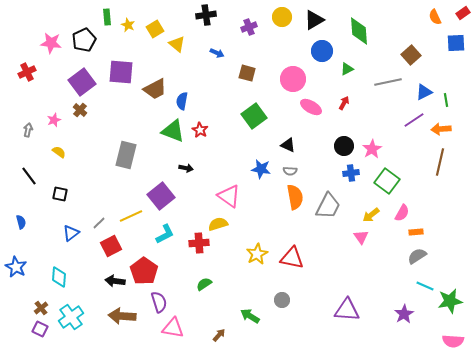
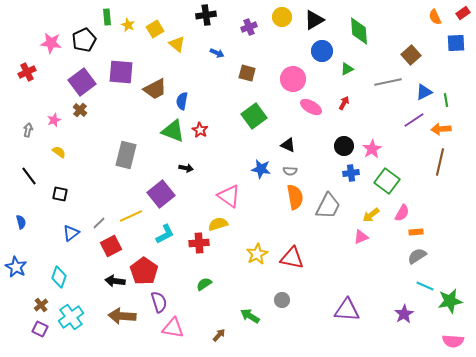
purple square at (161, 196): moved 2 px up
pink triangle at (361, 237): rotated 42 degrees clockwise
cyan diamond at (59, 277): rotated 15 degrees clockwise
brown cross at (41, 308): moved 3 px up
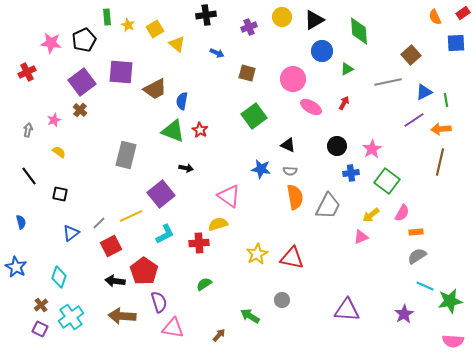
black circle at (344, 146): moved 7 px left
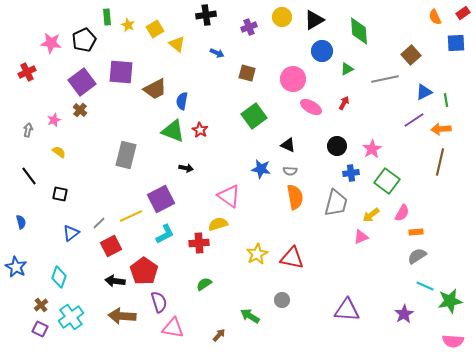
gray line at (388, 82): moved 3 px left, 3 px up
purple square at (161, 194): moved 5 px down; rotated 12 degrees clockwise
gray trapezoid at (328, 206): moved 8 px right, 3 px up; rotated 12 degrees counterclockwise
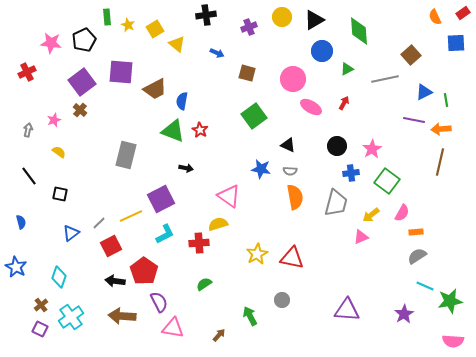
purple line at (414, 120): rotated 45 degrees clockwise
purple semicircle at (159, 302): rotated 10 degrees counterclockwise
green arrow at (250, 316): rotated 30 degrees clockwise
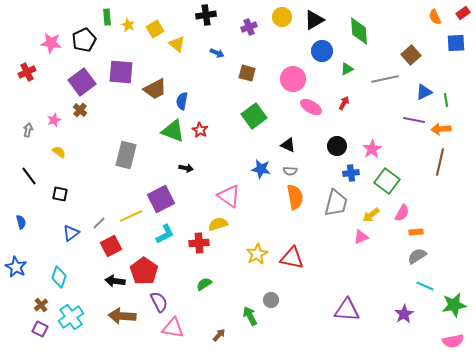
gray circle at (282, 300): moved 11 px left
green star at (450, 301): moved 4 px right, 4 px down
pink semicircle at (453, 341): rotated 15 degrees counterclockwise
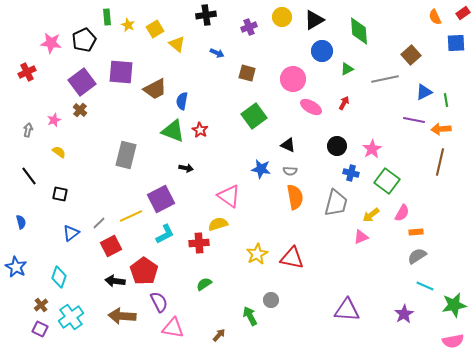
blue cross at (351, 173): rotated 21 degrees clockwise
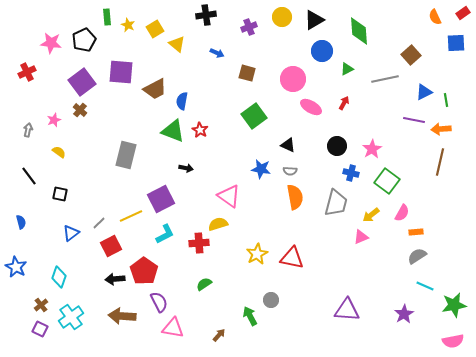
black arrow at (115, 281): moved 2 px up; rotated 12 degrees counterclockwise
